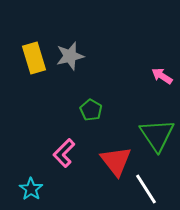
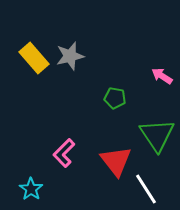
yellow rectangle: rotated 24 degrees counterclockwise
green pentagon: moved 24 px right, 12 px up; rotated 20 degrees counterclockwise
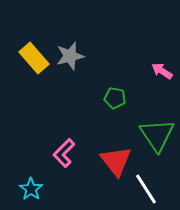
pink arrow: moved 5 px up
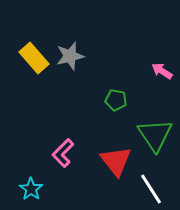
green pentagon: moved 1 px right, 2 px down
green triangle: moved 2 px left
pink L-shape: moved 1 px left
white line: moved 5 px right
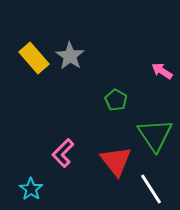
gray star: rotated 24 degrees counterclockwise
green pentagon: rotated 20 degrees clockwise
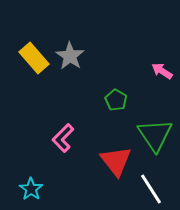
pink L-shape: moved 15 px up
